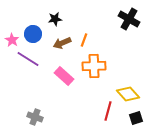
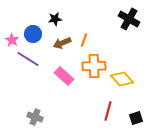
yellow diamond: moved 6 px left, 15 px up
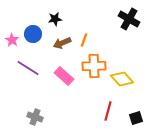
purple line: moved 9 px down
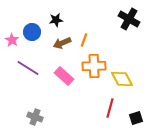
black star: moved 1 px right, 1 px down
blue circle: moved 1 px left, 2 px up
yellow diamond: rotated 15 degrees clockwise
red line: moved 2 px right, 3 px up
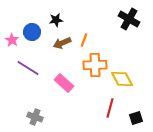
orange cross: moved 1 px right, 1 px up
pink rectangle: moved 7 px down
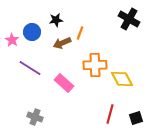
orange line: moved 4 px left, 7 px up
purple line: moved 2 px right
red line: moved 6 px down
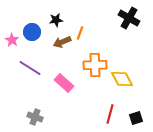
black cross: moved 1 px up
brown arrow: moved 1 px up
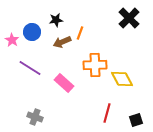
black cross: rotated 15 degrees clockwise
red line: moved 3 px left, 1 px up
black square: moved 2 px down
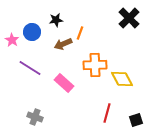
brown arrow: moved 1 px right, 2 px down
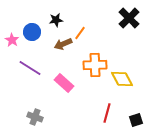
orange line: rotated 16 degrees clockwise
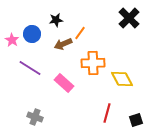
blue circle: moved 2 px down
orange cross: moved 2 px left, 2 px up
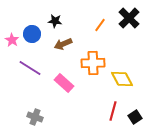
black star: moved 1 px left, 1 px down; rotated 16 degrees clockwise
orange line: moved 20 px right, 8 px up
red line: moved 6 px right, 2 px up
black square: moved 1 px left, 3 px up; rotated 16 degrees counterclockwise
